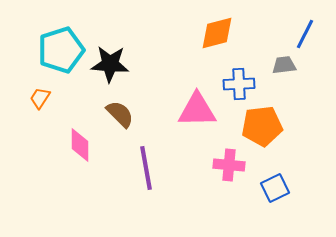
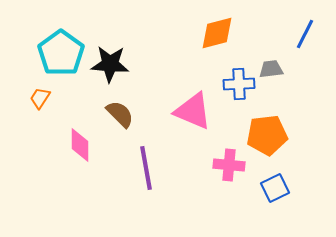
cyan pentagon: moved 3 px down; rotated 18 degrees counterclockwise
gray trapezoid: moved 13 px left, 4 px down
pink triangle: moved 4 px left, 1 px down; rotated 24 degrees clockwise
orange pentagon: moved 5 px right, 9 px down
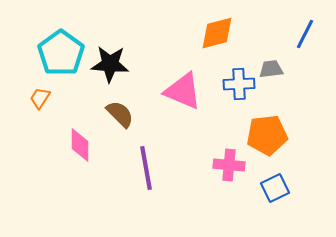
pink triangle: moved 10 px left, 20 px up
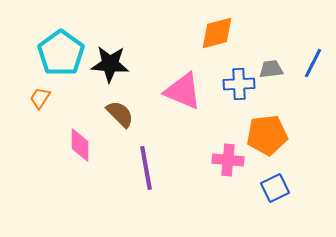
blue line: moved 8 px right, 29 px down
pink cross: moved 1 px left, 5 px up
